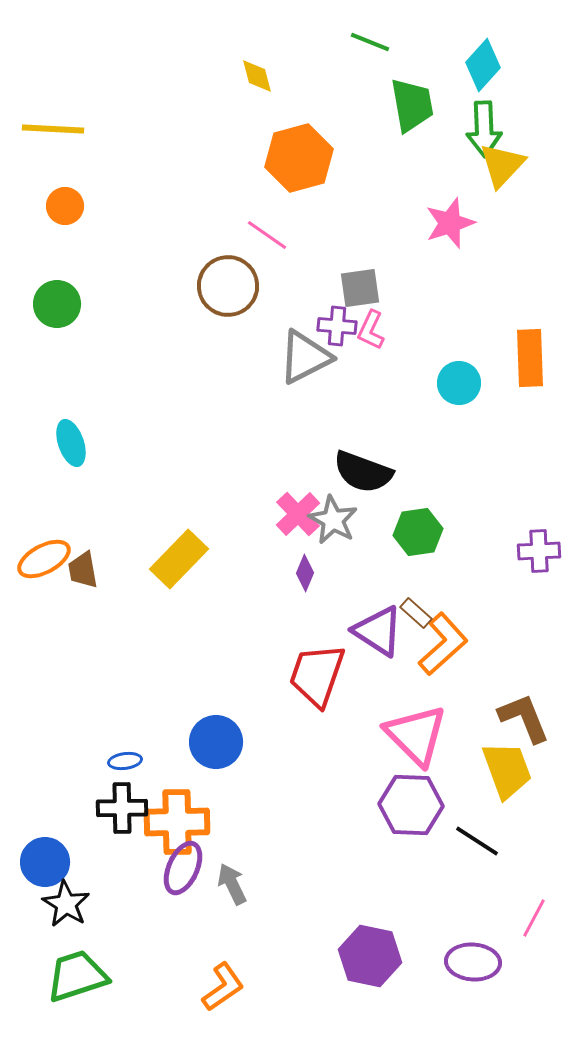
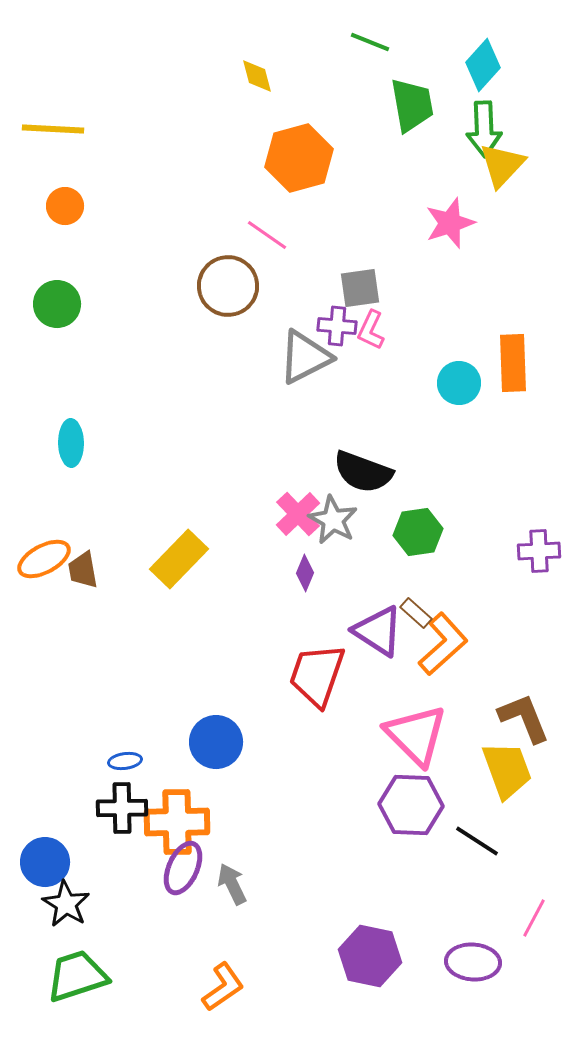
orange rectangle at (530, 358): moved 17 px left, 5 px down
cyan ellipse at (71, 443): rotated 18 degrees clockwise
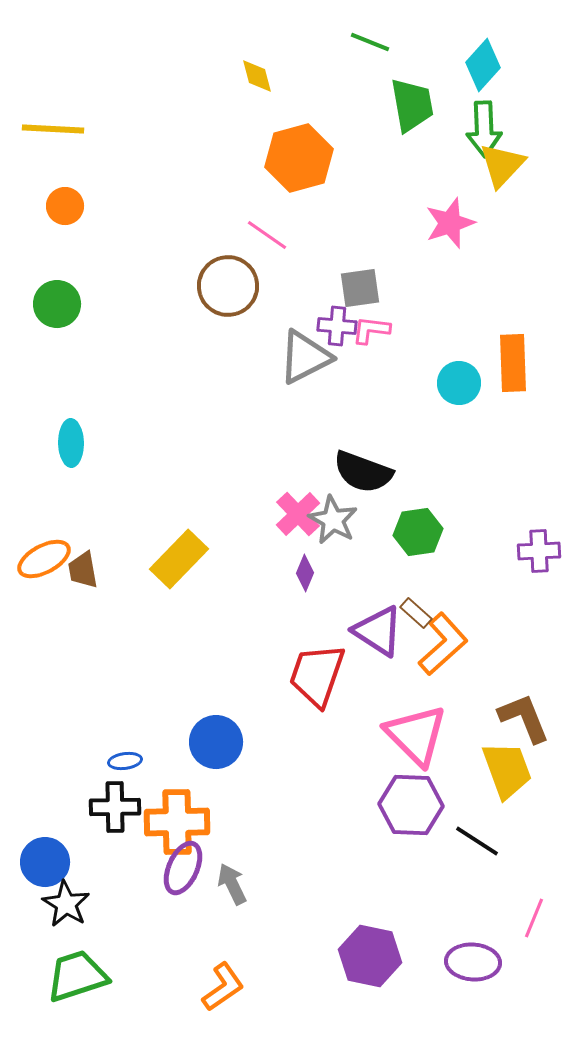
pink L-shape at (371, 330): rotated 72 degrees clockwise
black cross at (122, 808): moved 7 px left, 1 px up
pink line at (534, 918): rotated 6 degrees counterclockwise
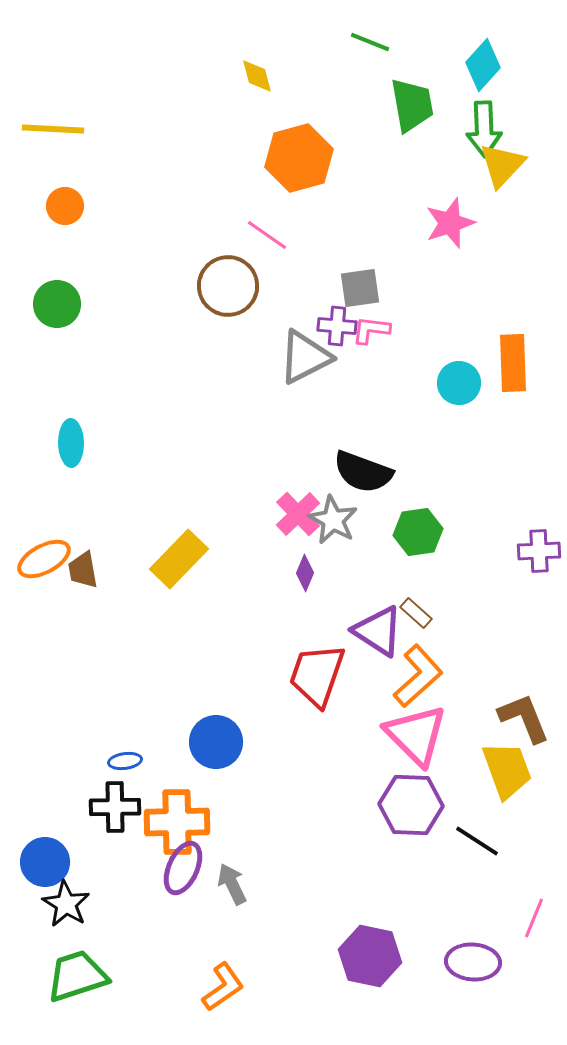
orange L-shape at (443, 644): moved 25 px left, 32 px down
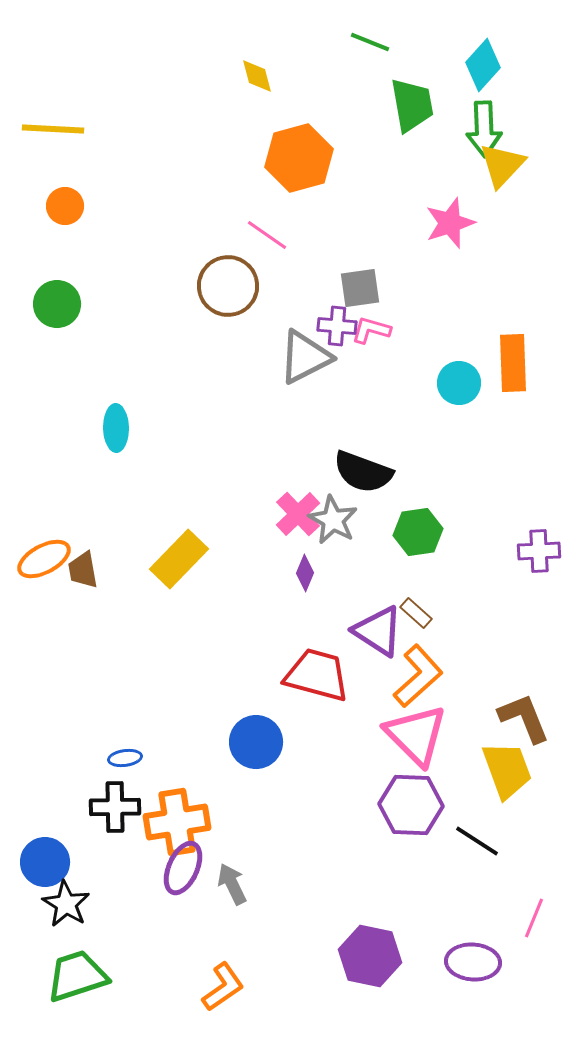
pink L-shape at (371, 330): rotated 9 degrees clockwise
cyan ellipse at (71, 443): moved 45 px right, 15 px up
red trapezoid at (317, 675): rotated 86 degrees clockwise
blue circle at (216, 742): moved 40 px right
blue ellipse at (125, 761): moved 3 px up
orange cross at (177, 822): rotated 8 degrees counterclockwise
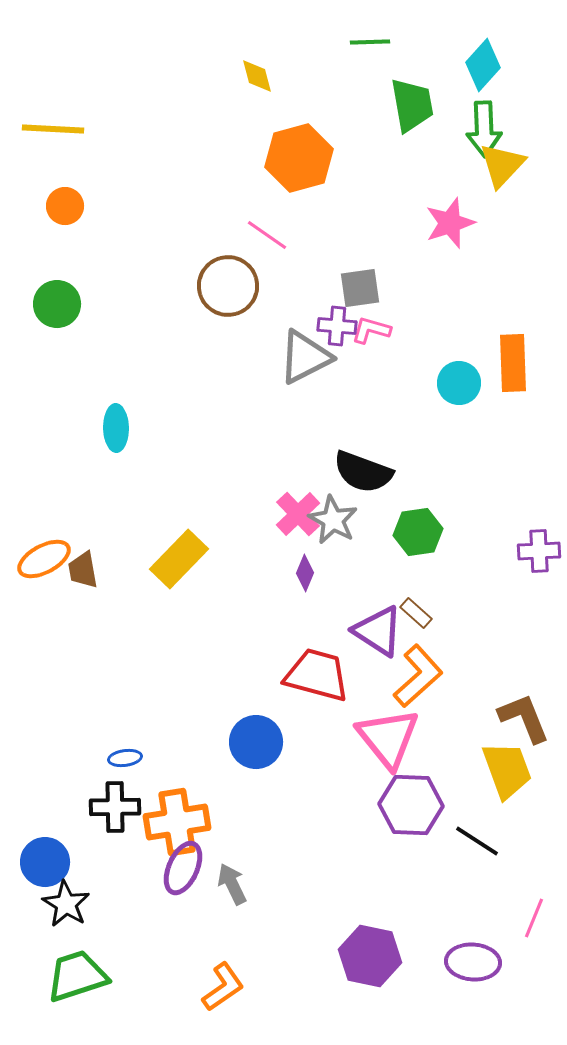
green line at (370, 42): rotated 24 degrees counterclockwise
pink triangle at (416, 735): moved 28 px left, 3 px down; rotated 6 degrees clockwise
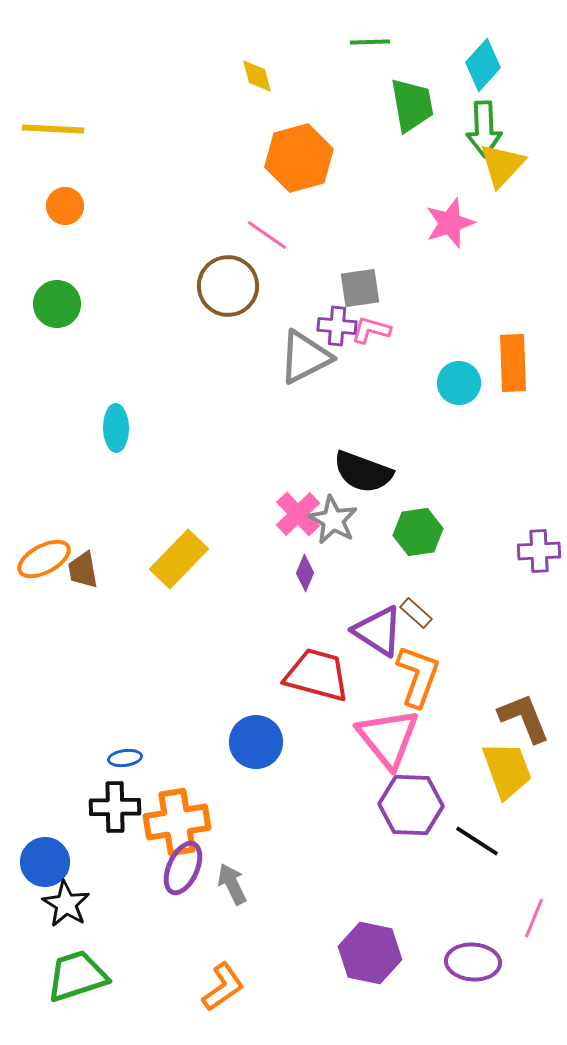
orange L-shape at (418, 676): rotated 28 degrees counterclockwise
purple hexagon at (370, 956): moved 3 px up
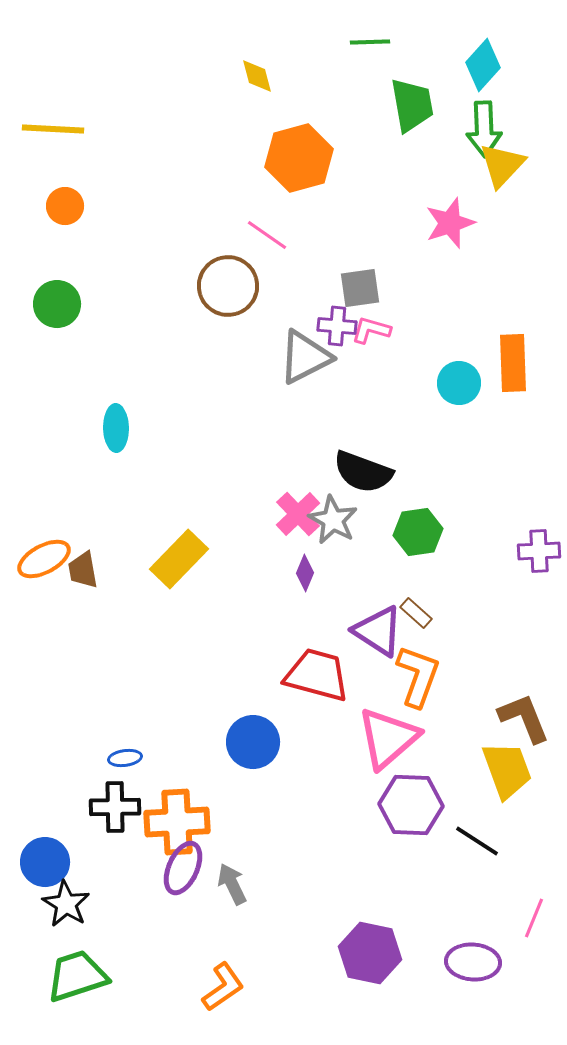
pink triangle at (388, 738): rotated 28 degrees clockwise
blue circle at (256, 742): moved 3 px left
orange cross at (177, 822): rotated 6 degrees clockwise
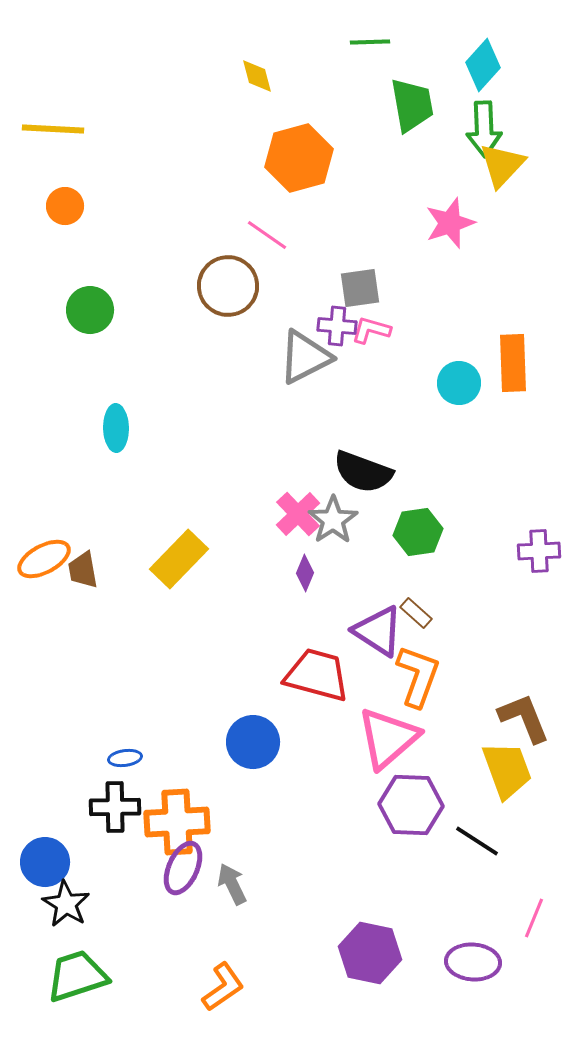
green circle at (57, 304): moved 33 px right, 6 px down
gray star at (333, 520): rotated 9 degrees clockwise
